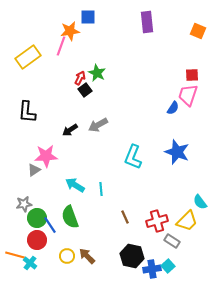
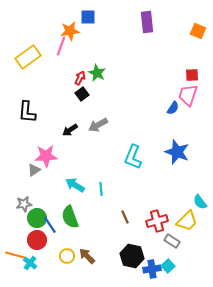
black square: moved 3 px left, 4 px down
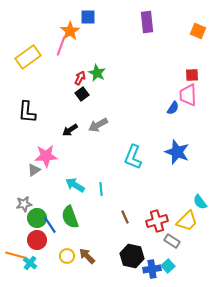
orange star: rotated 24 degrees counterclockwise
pink trapezoid: rotated 20 degrees counterclockwise
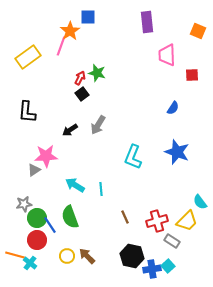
green star: rotated 12 degrees counterclockwise
pink trapezoid: moved 21 px left, 40 px up
gray arrow: rotated 30 degrees counterclockwise
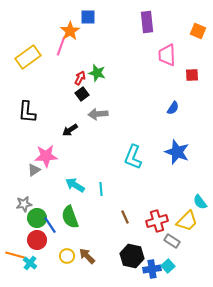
gray arrow: moved 11 px up; rotated 54 degrees clockwise
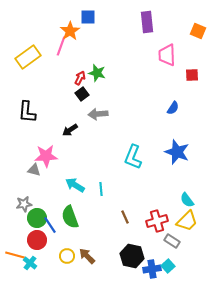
gray triangle: rotated 48 degrees clockwise
cyan semicircle: moved 13 px left, 2 px up
